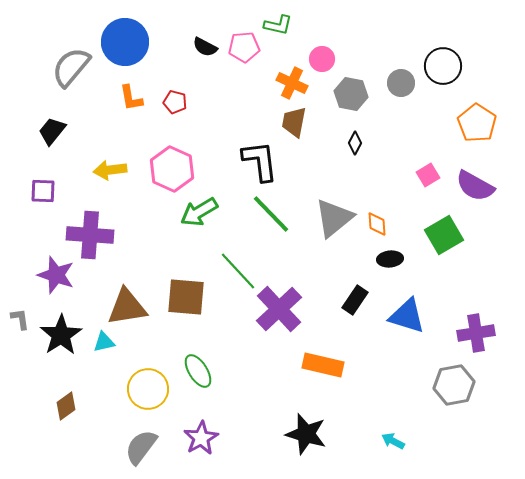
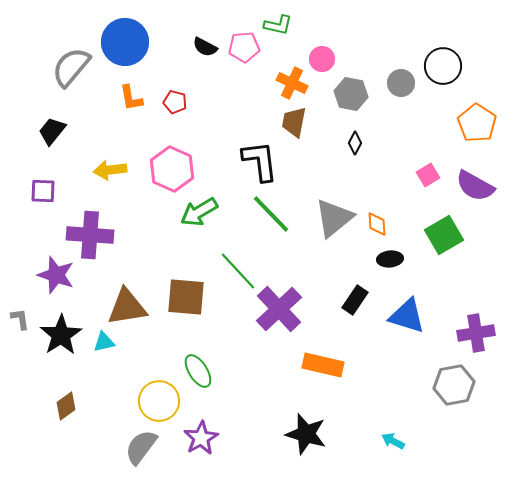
yellow circle at (148, 389): moved 11 px right, 12 px down
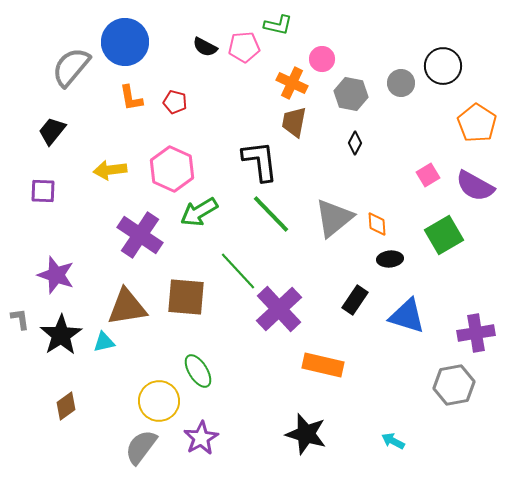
purple cross at (90, 235): moved 50 px right; rotated 30 degrees clockwise
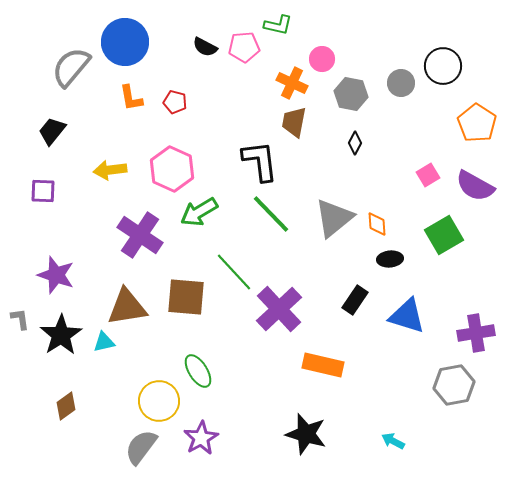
green line at (238, 271): moved 4 px left, 1 px down
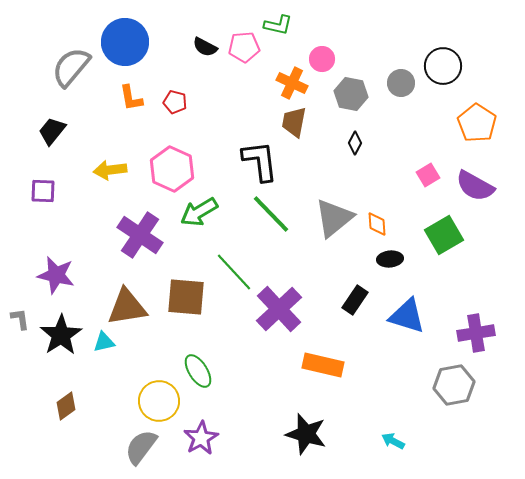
purple star at (56, 275): rotated 6 degrees counterclockwise
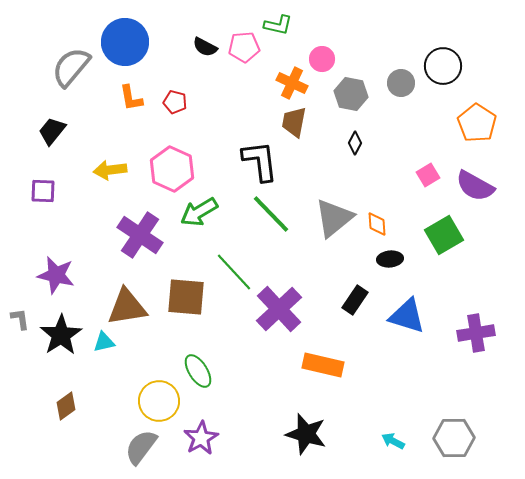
gray hexagon at (454, 385): moved 53 px down; rotated 9 degrees clockwise
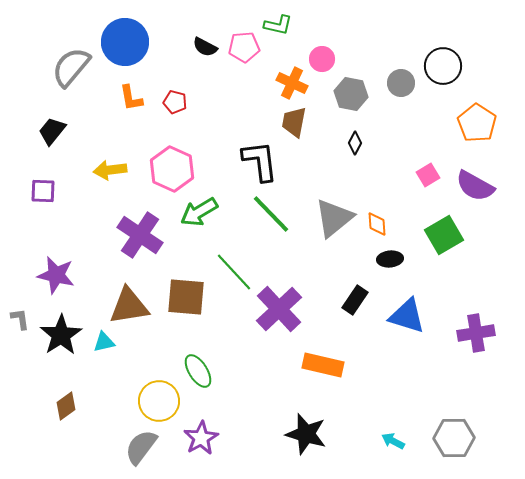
brown triangle at (127, 307): moved 2 px right, 1 px up
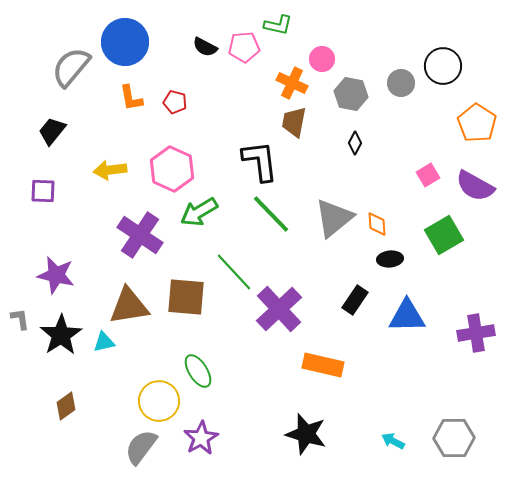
blue triangle at (407, 316): rotated 18 degrees counterclockwise
